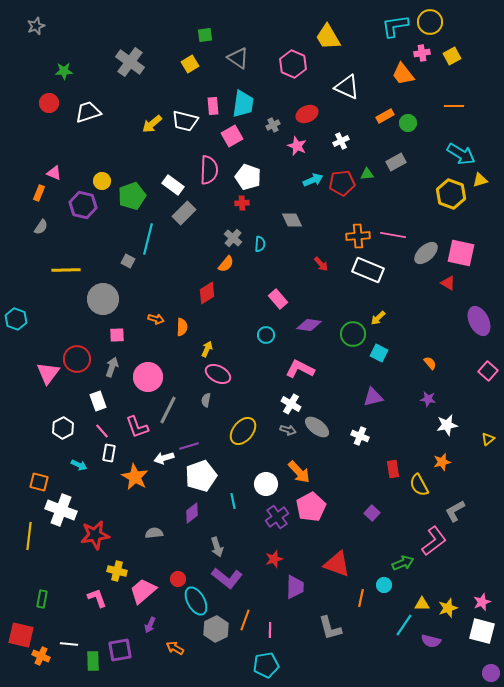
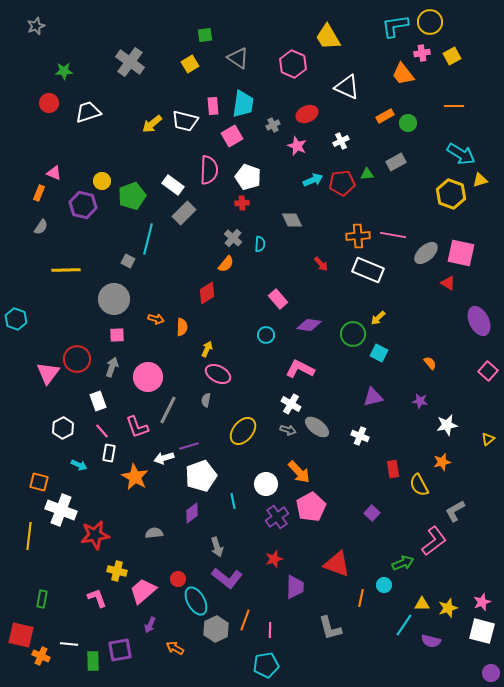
gray circle at (103, 299): moved 11 px right
purple star at (428, 399): moved 8 px left, 2 px down
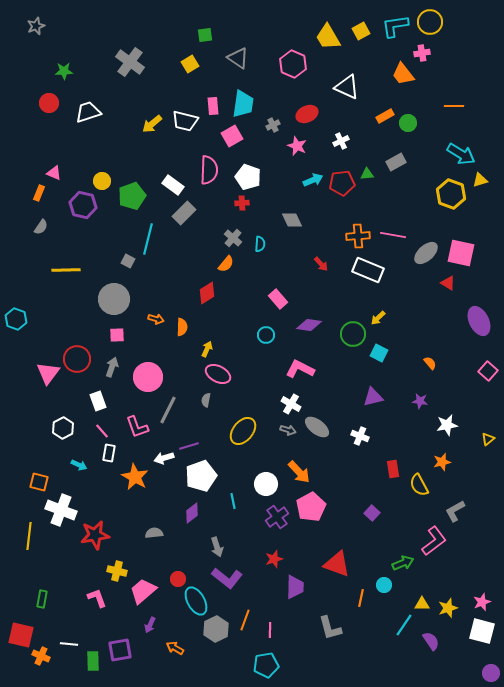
yellow square at (452, 56): moved 91 px left, 25 px up
purple semicircle at (431, 641): rotated 138 degrees counterclockwise
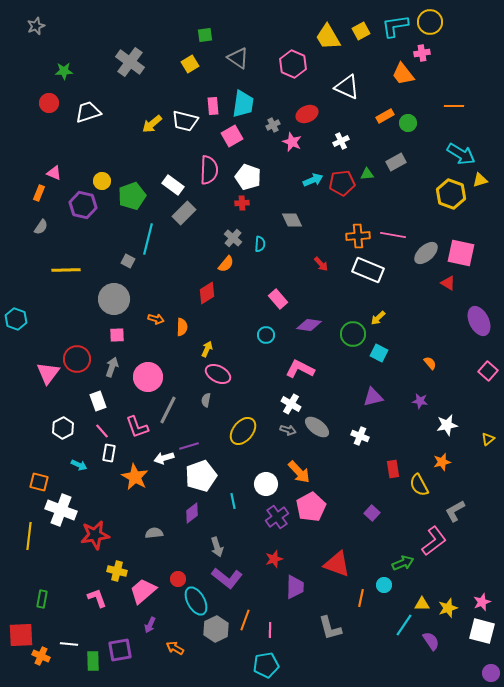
pink star at (297, 146): moved 5 px left, 4 px up
red square at (21, 635): rotated 16 degrees counterclockwise
